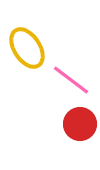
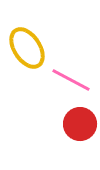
pink line: rotated 9 degrees counterclockwise
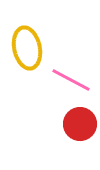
yellow ellipse: rotated 21 degrees clockwise
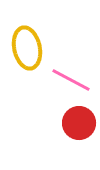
red circle: moved 1 px left, 1 px up
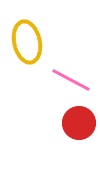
yellow ellipse: moved 6 px up
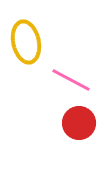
yellow ellipse: moved 1 px left
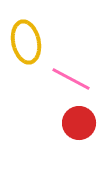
pink line: moved 1 px up
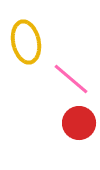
pink line: rotated 12 degrees clockwise
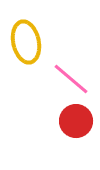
red circle: moved 3 px left, 2 px up
